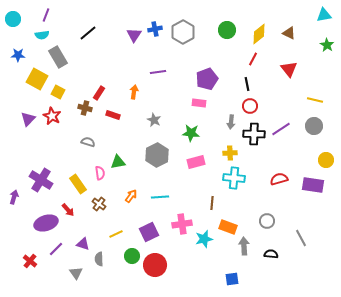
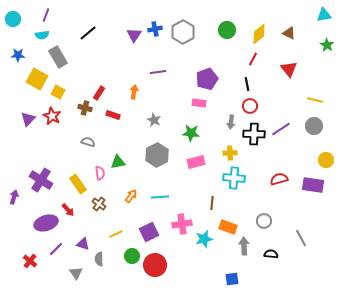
gray circle at (267, 221): moved 3 px left
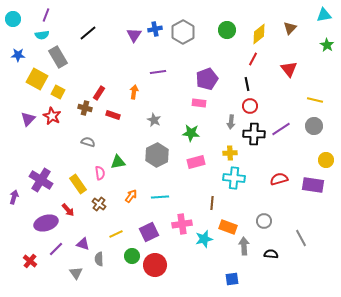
brown triangle at (289, 33): moved 1 px right, 5 px up; rotated 48 degrees clockwise
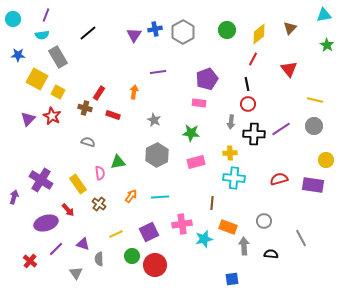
red circle at (250, 106): moved 2 px left, 2 px up
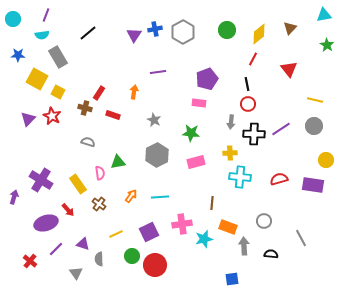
cyan cross at (234, 178): moved 6 px right, 1 px up
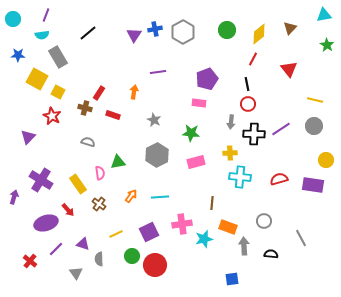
purple triangle at (28, 119): moved 18 px down
